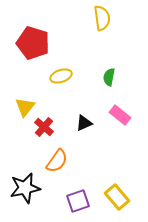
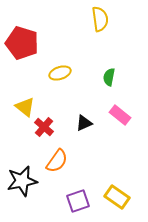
yellow semicircle: moved 2 px left, 1 px down
red pentagon: moved 11 px left
yellow ellipse: moved 1 px left, 3 px up
yellow triangle: rotated 30 degrees counterclockwise
black star: moved 3 px left, 7 px up
yellow rectangle: rotated 15 degrees counterclockwise
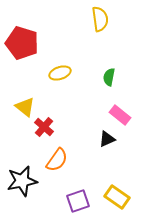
black triangle: moved 23 px right, 16 px down
orange semicircle: moved 1 px up
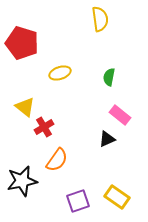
red cross: rotated 18 degrees clockwise
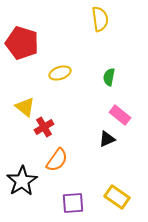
black star: rotated 20 degrees counterclockwise
purple square: moved 5 px left, 2 px down; rotated 15 degrees clockwise
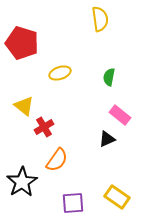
yellow triangle: moved 1 px left, 1 px up
black star: moved 1 px down
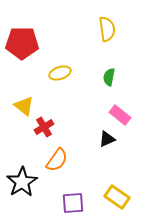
yellow semicircle: moved 7 px right, 10 px down
red pentagon: rotated 16 degrees counterclockwise
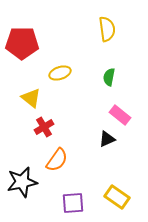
yellow triangle: moved 7 px right, 8 px up
black star: rotated 20 degrees clockwise
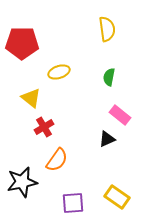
yellow ellipse: moved 1 px left, 1 px up
